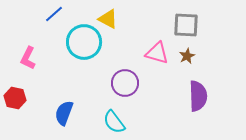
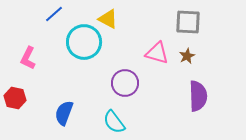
gray square: moved 2 px right, 3 px up
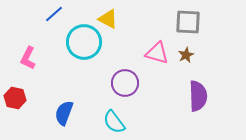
brown star: moved 1 px left, 1 px up
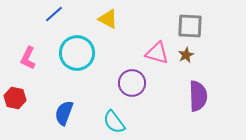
gray square: moved 2 px right, 4 px down
cyan circle: moved 7 px left, 11 px down
purple circle: moved 7 px right
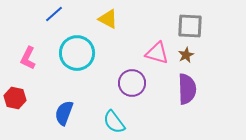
purple semicircle: moved 11 px left, 7 px up
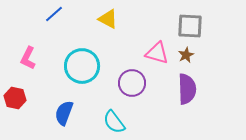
cyan circle: moved 5 px right, 13 px down
